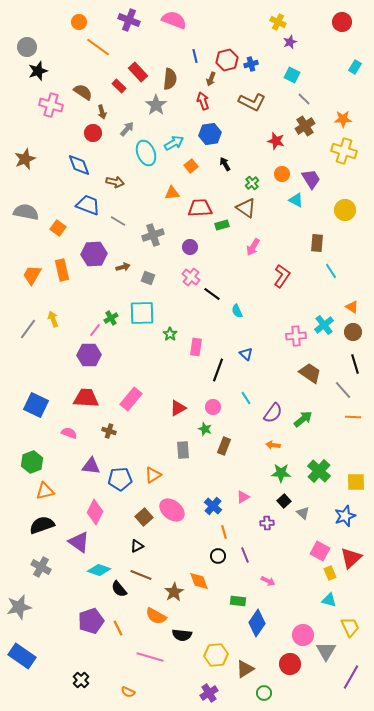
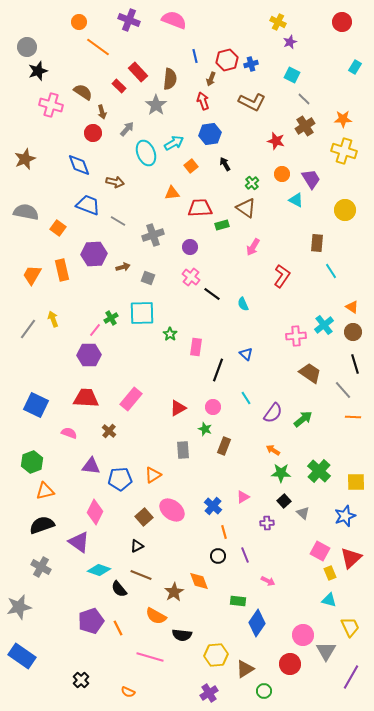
cyan semicircle at (237, 311): moved 6 px right, 7 px up
brown cross at (109, 431): rotated 24 degrees clockwise
orange arrow at (273, 445): moved 5 px down; rotated 24 degrees clockwise
green circle at (264, 693): moved 2 px up
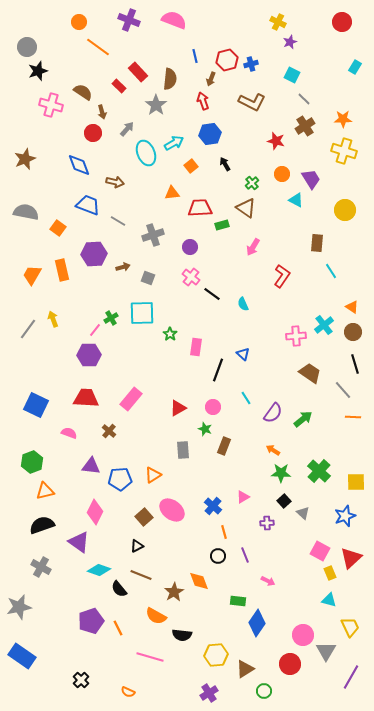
blue triangle at (246, 354): moved 3 px left
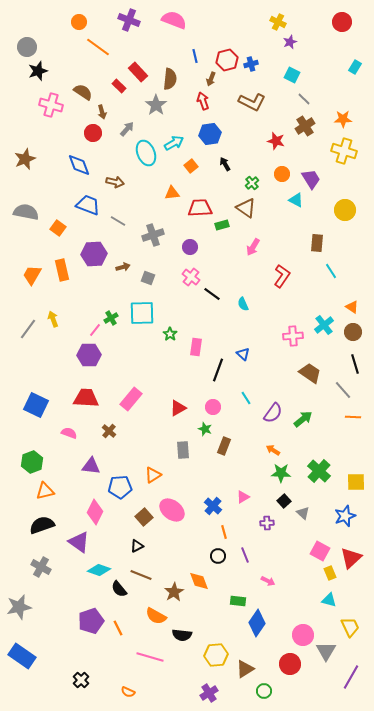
pink cross at (296, 336): moved 3 px left
blue pentagon at (120, 479): moved 8 px down
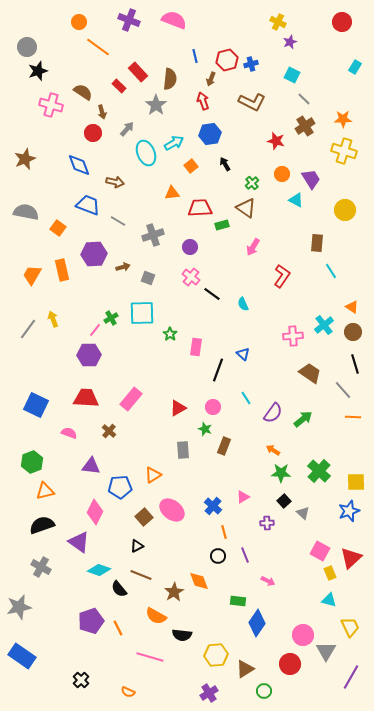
blue star at (345, 516): moved 4 px right, 5 px up
